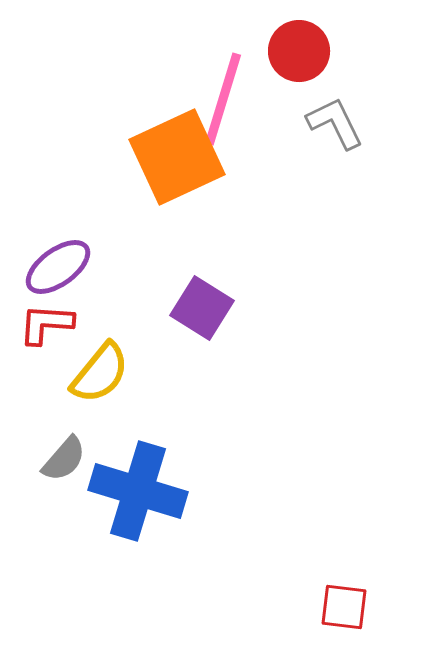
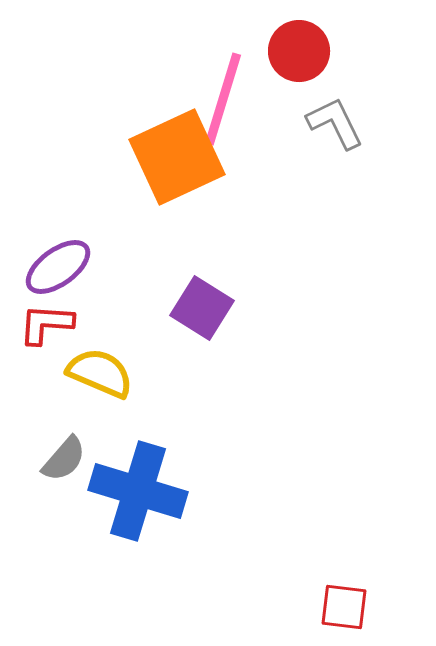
yellow semicircle: rotated 106 degrees counterclockwise
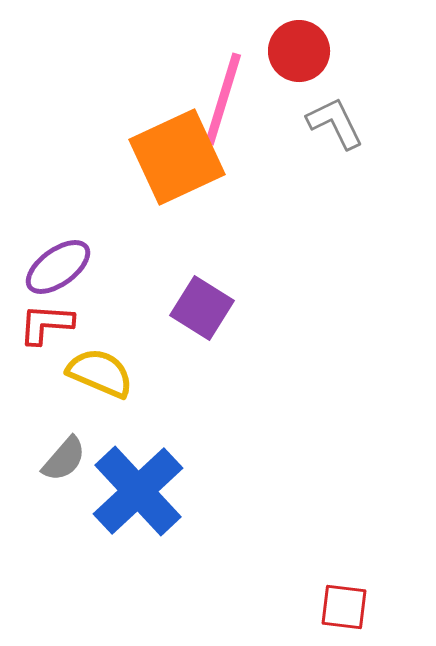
blue cross: rotated 30 degrees clockwise
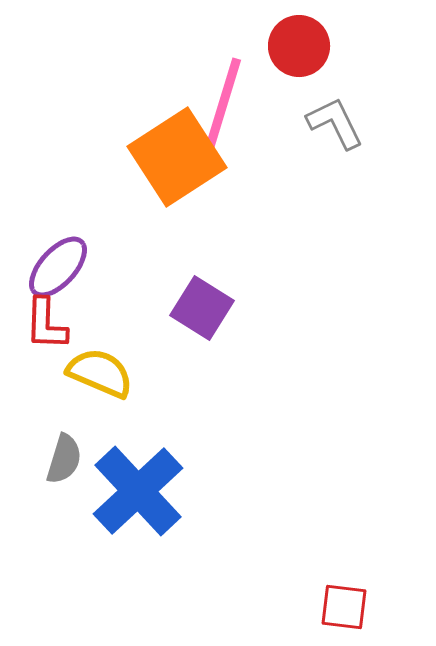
red circle: moved 5 px up
pink line: moved 5 px down
orange square: rotated 8 degrees counterclockwise
purple ellipse: rotated 12 degrees counterclockwise
red L-shape: rotated 92 degrees counterclockwise
gray semicircle: rotated 24 degrees counterclockwise
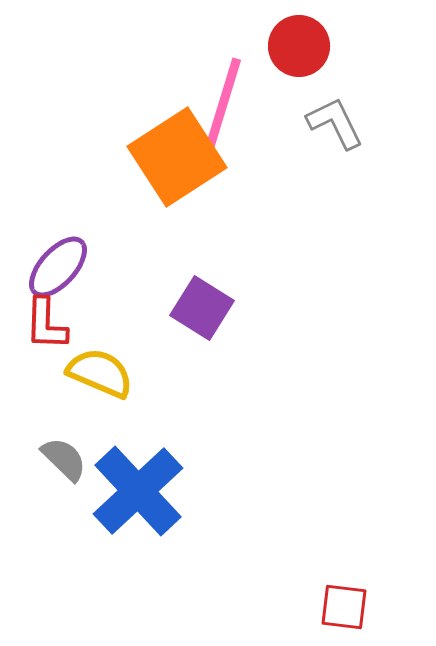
gray semicircle: rotated 63 degrees counterclockwise
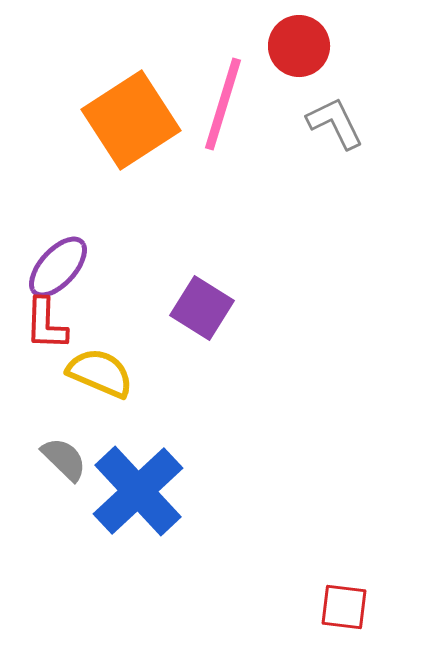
orange square: moved 46 px left, 37 px up
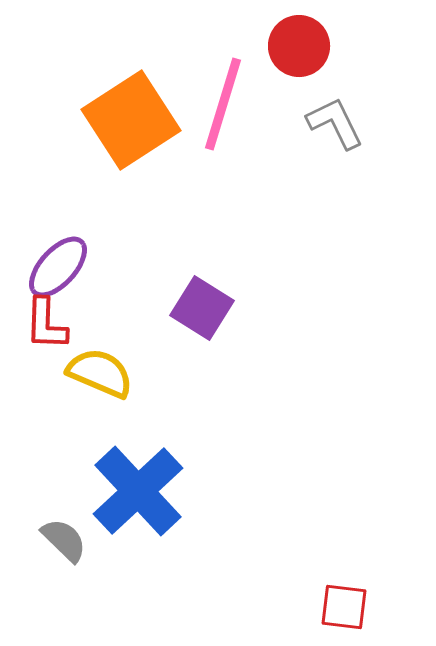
gray semicircle: moved 81 px down
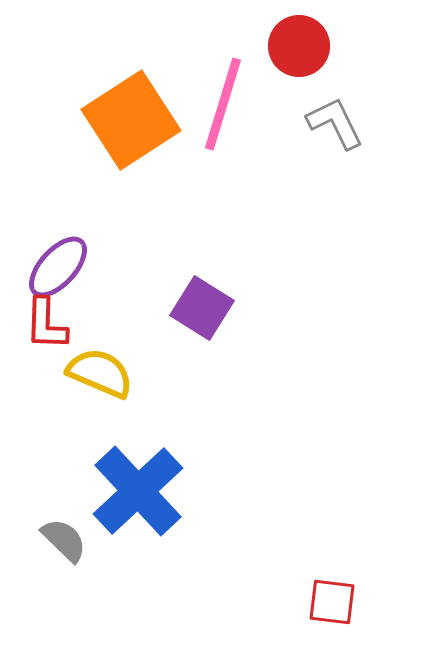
red square: moved 12 px left, 5 px up
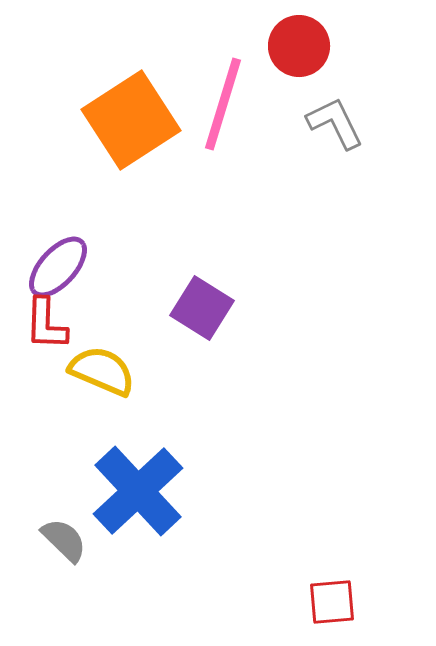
yellow semicircle: moved 2 px right, 2 px up
red square: rotated 12 degrees counterclockwise
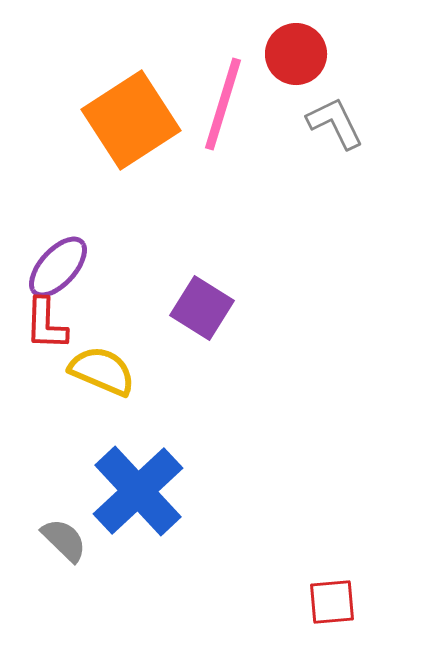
red circle: moved 3 px left, 8 px down
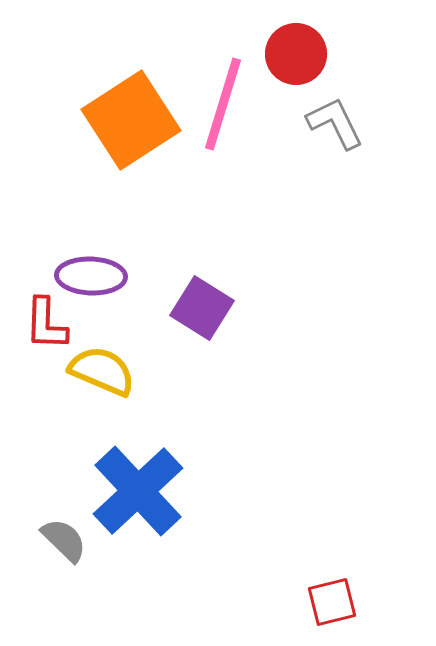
purple ellipse: moved 33 px right, 9 px down; rotated 50 degrees clockwise
red square: rotated 9 degrees counterclockwise
